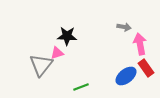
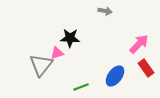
gray arrow: moved 19 px left, 16 px up
black star: moved 3 px right, 2 px down
pink arrow: moved 1 px left; rotated 55 degrees clockwise
blue ellipse: moved 11 px left; rotated 15 degrees counterclockwise
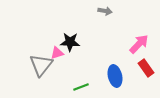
black star: moved 4 px down
blue ellipse: rotated 50 degrees counterclockwise
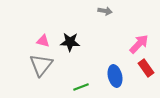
pink triangle: moved 14 px left, 12 px up; rotated 32 degrees clockwise
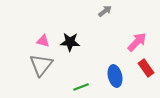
gray arrow: rotated 48 degrees counterclockwise
pink arrow: moved 2 px left, 2 px up
